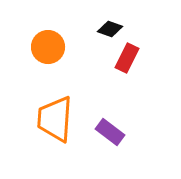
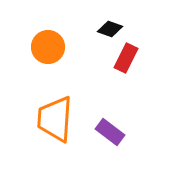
red rectangle: moved 1 px left
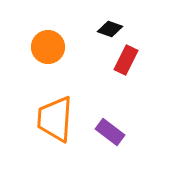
red rectangle: moved 2 px down
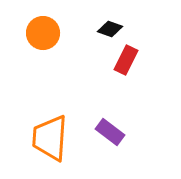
orange circle: moved 5 px left, 14 px up
orange trapezoid: moved 5 px left, 19 px down
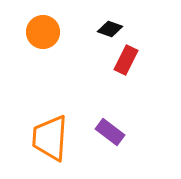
orange circle: moved 1 px up
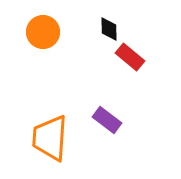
black diamond: moved 1 px left; rotated 70 degrees clockwise
red rectangle: moved 4 px right, 3 px up; rotated 76 degrees counterclockwise
purple rectangle: moved 3 px left, 12 px up
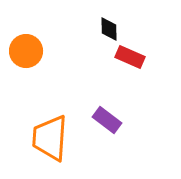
orange circle: moved 17 px left, 19 px down
red rectangle: rotated 16 degrees counterclockwise
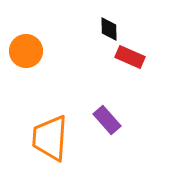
purple rectangle: rotated 12 degrees clockwise
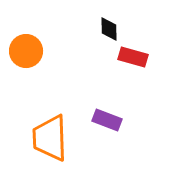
red rectangle: moved 3 px right; rotated 8 degrees counterclockwise
purple rectangle: rotated 28 degrees counterclockwise
orange trapezoid: rotated 6 degrees counterclockwise
